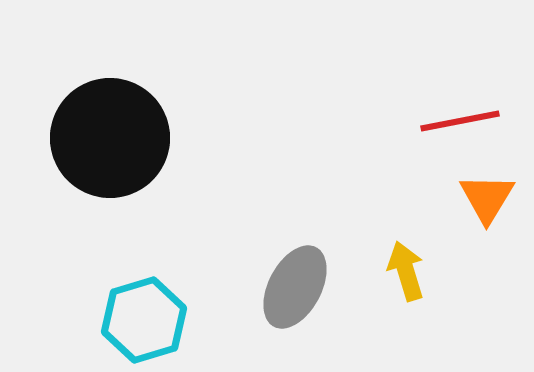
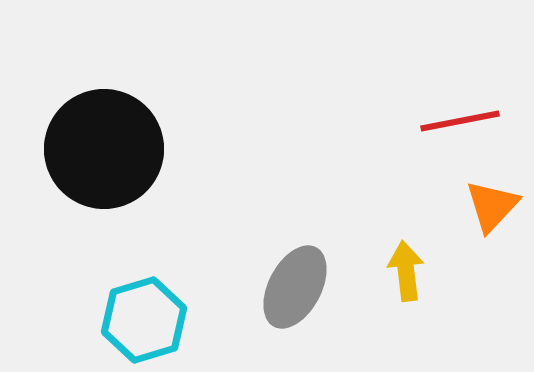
black circle: moved 6 px left, 11 px down
orange triangle: moved 5 px right, 8 px down; rotated 12 degrees clockwise
yellow arrow: rotated 10 degrees clockwise
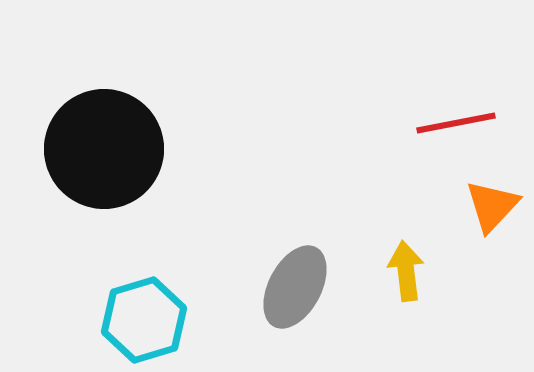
red line: moved 4 px left, 2 px down
